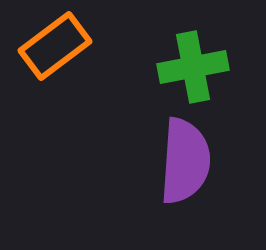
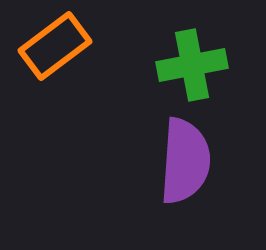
green cross: moved 1 px left, 2 px up
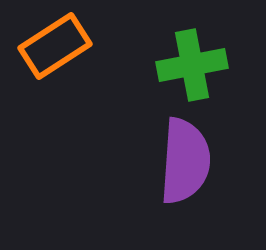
orange rectangle: rotated 4 degrees clockwise
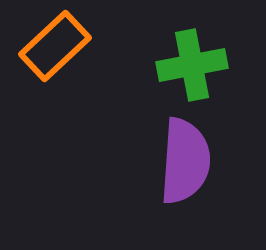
orange rectangle: rotated 10 degrees counterclockwise
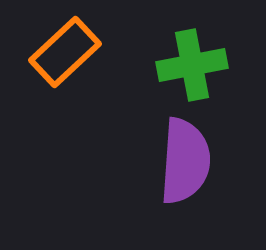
orange rectangle: moved 10 px right, 6 px down
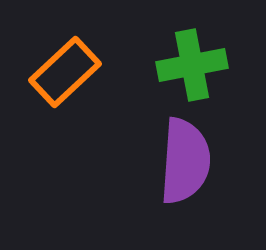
orange rectangle: moved 20 px down
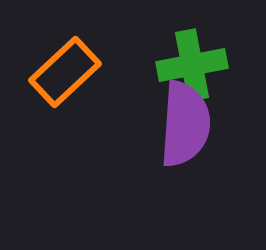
purple semicircle: moved 37 px up
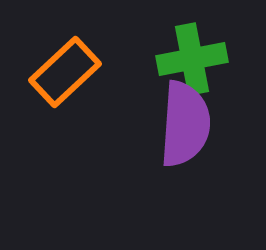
green cross: moved 6 px up
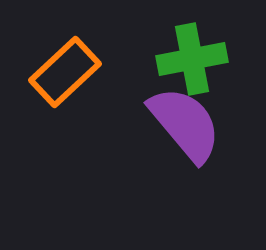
purple semicircle: rotated 44 degrees counterclockwise
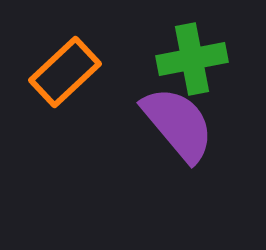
purple semicircle: moved 7 px left
